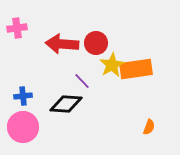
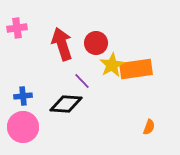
red arrow: rotated 68 degrees clockwise
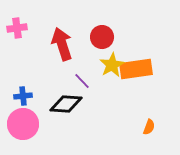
red circle: moved 6 px right, 6 px up
pink circle: moved 3 px up
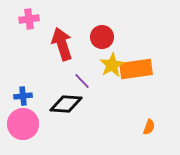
pink cross: moved 12 px right, 9 px up
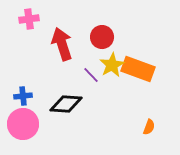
orange rectangle: moved 2 px right; rotated 28 degrees clockwise
purple line: moved 9 px right, 6 px up
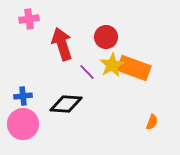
red circle: moved 4 px right
orange rectangle: moved 4 px left, 1 px up
purple line: moved 4 px left, 3 px up
orange semicircle: moved 3 px right, 5 px up
